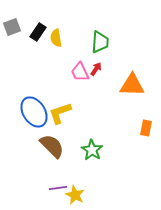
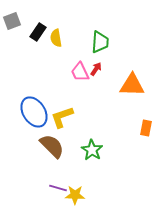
gray square: moved 6 px up
yellow L-shape: moved 2 px right, 4 px down
purple line: rotated 24 degrees clockwise
yellow star: rotated 24 degrees counterclockwise
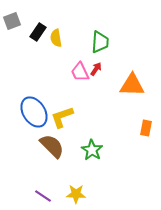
purple line: moved 15 px left, 8 px down; rotated 18 degrees clockwise
yellow star: moved 1 px right, 1 px up
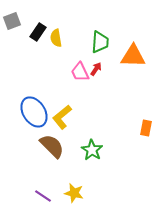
orange triangle: moved 1 px right, 29 px up
yellow L-shape: rotated 20 degrees counterclockwise
yellow star: moved 2 px left, 1 px up; rotated 12 degrees clockwise
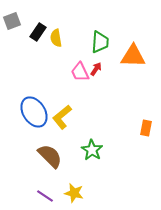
brown semicircle: moved 2 px left, 10 px down
purple line: moved 2 px right
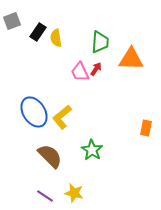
orange triangle: moved 2 px left, 3 px down
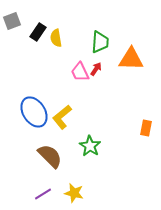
green star: moved 2 px left, 4 px up
purple line: moved 2 px left, 2 px up; rotated 66 degrees counterclockwise
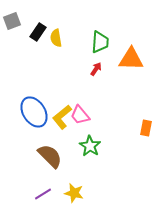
pink trapezoid: moved 43 px down; rotated 15 degrees counterclockwise
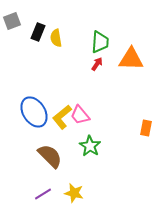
black rectangle: rotated 12 degrees counterclockwise
red arrow: moved 1 px right, 5 px up
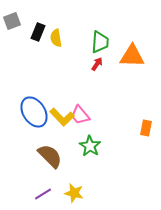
orange triangle: moved 1 px right, 3 px up
yellow L-shape: rotated 95 degrees counterclockwise
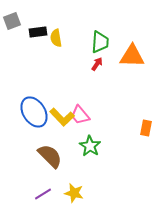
black rectangle: rotated 60 degrees clockwise
